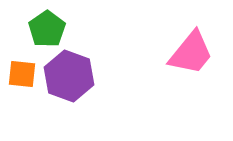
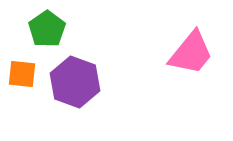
purple hexagon: moved 6 px right, 6 px down
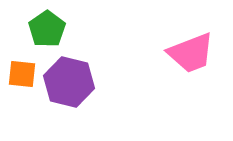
pink trapezoid: rotated 30 degrees clockwise
purple hexagon: moved 6 px left; rotated 6 degrees counterclockwise
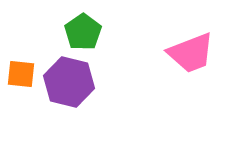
green pentagon: moved 36 px right, 3 px down
orange square: moved 1 px left
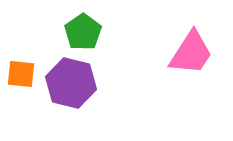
pink trapezoid: rotated 36 degrees counterclockwise
purple hexagon: moved 2 px right, 1 px down
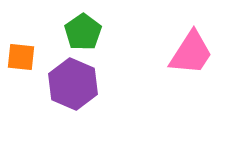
orange square: moved 17 px up
purple hexagon: moved 2 px right, 1 px down; rotated 9 degrees clockwise
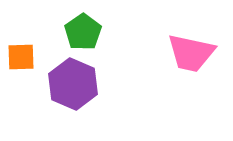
pink trapezoid: rotated 69 degrees clockwise
orange square: rotated 8 degrees counterclockwise
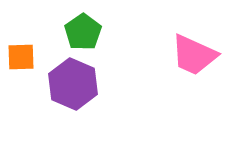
pink trapezoid: moved 3 px right, 2 px down; rotated 12 degrees clockwise
